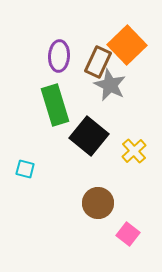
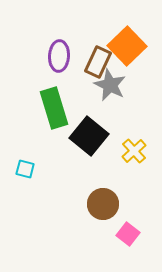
orange square: moved 1 px down
green rectangle: moved 1 px left, 3 px down
brown circle: moved 5 px right, 1 px down
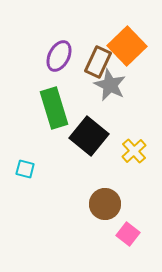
purple ellipse: rotated 24 degrees clockwise
brown circle: moved 2 px right
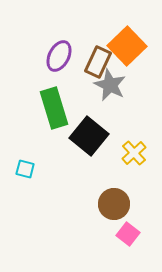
yellow cross: moved 2 px down
brown circle: moved 9 px right
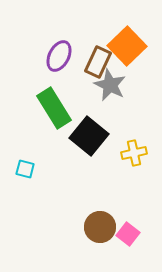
green rectangle: rotated 15 degrees counterclockwise
yellow cross: rotated 30 degrees clockwise
brown circle: moved 14 px left, 23 px down
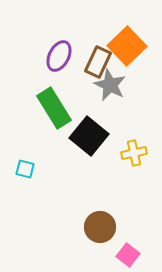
pink square: moved 21 px down
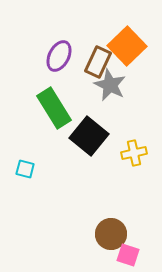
brown circle: moved 11 px right, 7 px down
pink square: rotated 20 degrees counterclockwise
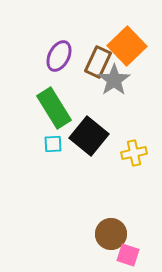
gray star: moved 4 px right, 5 px up; rotated 12 degrees clockwise
cyan square: moved 28 px right, 25 px up; rotated 18 degrees counterclockwise
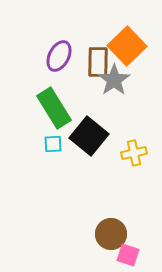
brown rectangle: rotated 24 degrees counterclockwise
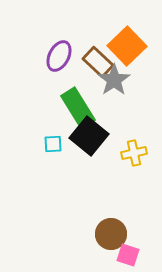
brown rectangle: rotated 48 degrees counterclockwise
green rectangle: moved 24 px right
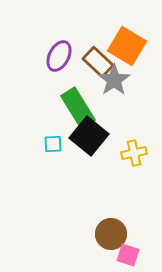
orange square: rotated 15 degrees counterclockwise
